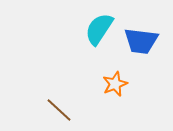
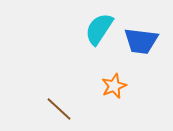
orange star: moved 1 px left, 2 px down
brown line: moved 1 px up
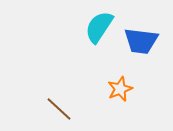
cyan semicircle: moved 2 px up
orange star: moved 6 px right, 3 px down
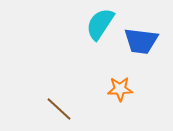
cyan semicircle: moved 1 px right, 3 px up
orange star: rotated 20 degrees clockwise
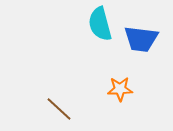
cyan semicircle: rotated 48 degrees counterclockwise
blue trapezoid: moved 2 px up
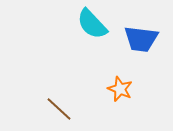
cyan semicircle: moved 8 px left; rotated 28 degrees counterclockwise
orange star: rotated 25 degrees clockwise
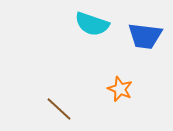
cyan semicircle: rotated 28 degrees counterclockwise
blue trapezoid: moved 4 px right, 3 px up
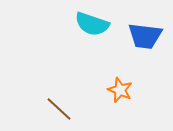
orange star: moved 1 px down
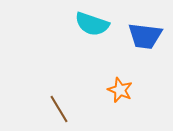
brown line: rotated 16 degrees clockwise
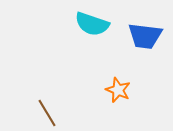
orange star: moved 2 px left
brown line: moved 12 px left, 4 px down
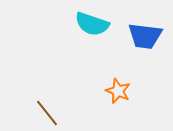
orange star: moved 1 px down
brown line: rotated 8 degrees counterclockwise
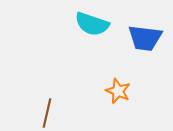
blue trapezoid: moved 2 px down
brown line: rotated 52 degrees clockwise
